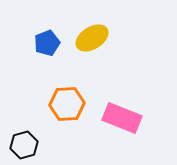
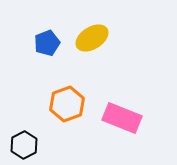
orange hexagon: rotated 16 degrees counterclockwise
black hexagon: rotated 12 degrees counterclockwise
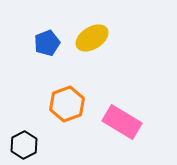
pink rectangle: moved 4 px down; rotated 9 degrees clockwise
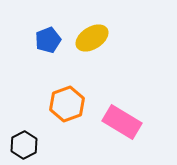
blue pentagon: moved 1 px right, 3 px up
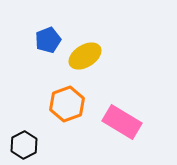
yellow ellipse: moved 7 px left, 18 px down
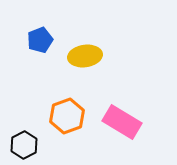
blue pentagon: moved 8 px left
yellow ellipse: rotated 24 degrees clockwise
orange hexagon: moved 12 px down
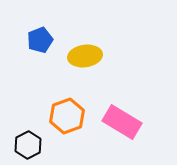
black hexagon: moved 4 px right
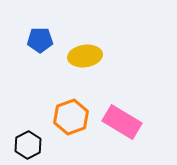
blue pentagon: rotated 20 degrees clockwise
orange hexagon: moved 4 px right, 1 px down
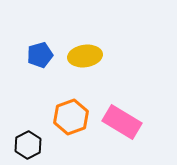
blue pentagon: moved 15 px down; rotated 15 degrees counterclockwise
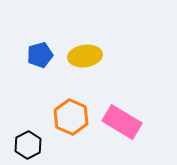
orange hexagon: rotated 16 degrees counterclockwise
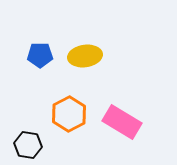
blue pentagon: rotated 15 degrees clockwise
orange hexagon: moved 2 px left, 3 px up; rotated 8 degrees clockwise
black hexagon: rotated 24 degrees counterclockwise
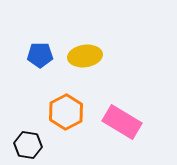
orange hexagon: moved 3 px left, 2 px up
